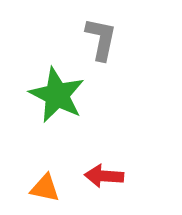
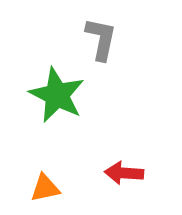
red arrow: moved 20 px right, 3 px up
orange triangle: rotated 24 degrees counterclockwise
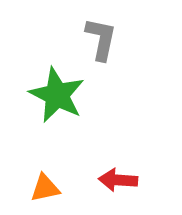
red arrow: moved 6 px left, 7 px down
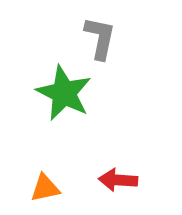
gray L-shape: moved 1 px left, 1 px up
green star: moved 7 px right, 2 px up
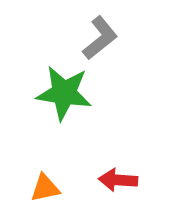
gray L-shape: rotated 39 degrees clockwise
green star: rotated 18 degrees counterclockwise
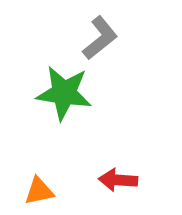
orange triangle: moved 6 px left, 3 px down
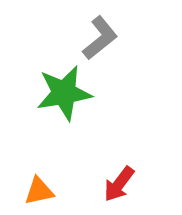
green star: rotated 18 degrees counterclockwise
red arrow: moved 1 px right, 4 px down; rotated 57 degrees counterclockwise
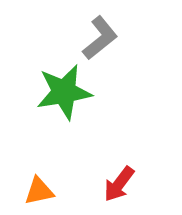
green star: moved 1 px up
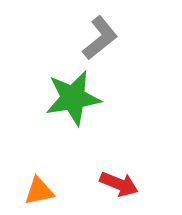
green star: moved 9 px right, 6 px down
red arrow: rotated 105 degrees counterclockwise
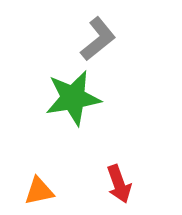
gray L-shape: moved 2 px left, 1 px down
red arrow: rotated 48 degrees clockwise
